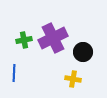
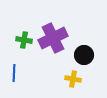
green cross: rotated 21 degrees clockwise
black circle: moved 1 px right, 3 px down
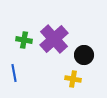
purple cross: moved 1 px right, 1 px down; rotated 16 degrees counterclockwise
blue line: rotated 12 degrees counterclockwise
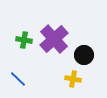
blue line: moved 4 px right, 6 px down; rotated 36 degrees counterclockwise
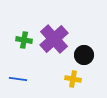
blue line: rotated 36 degrees counterclockwise
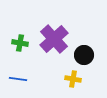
green cross: moved 4 px left, 3 px down
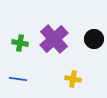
black circle: moved 10 px right, 16 px up
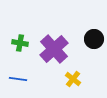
purple cross: moved 10 px down
yellow cross: rotated 28 degrees clockwise
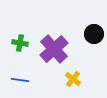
black circle: moved 5 px up
blue line: moved 2 px right, 1 px down
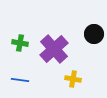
yellow cross: rotated 28 degrees counterclockwise
